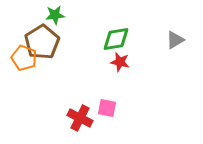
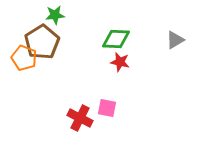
green diamond: rotated 12 degrees clockwise
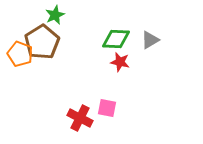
green star: rotated 18 degrees counterclockwise
gray triangle: moved 25 px left
orange pentagon: moved 4 px left, 4 px up
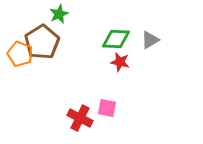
green star: moved 4 px right, 1 px up
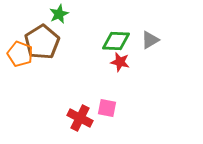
green diamond: moved 2 px down
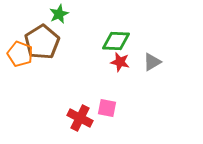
gray triangle: moved 2 px right, 22 px down
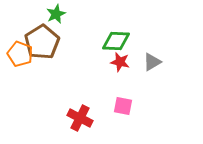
green star: moved 3 px left
pink square: moved 16 px right, 2 px up
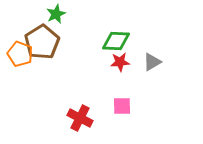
red star: rotated 18 degrees counterclockwise
pink square: moved 1 px left; rotated 12 degrees counterclockwise
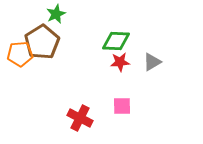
orange pentagon: rotated 25 degrees counterclockwise
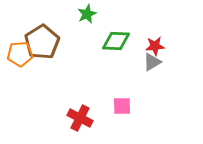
green star: moved 31 px right
red star: moved 35 px right, 16 px up
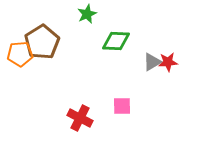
red star: moved 13 px right, 16 px down
